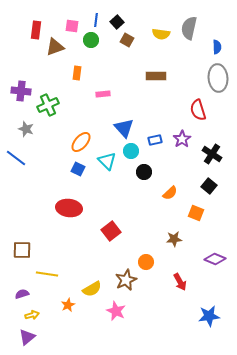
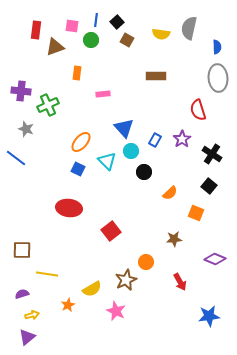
blue rectangle at (155, 140): rotated 48 degrees counterclockwise
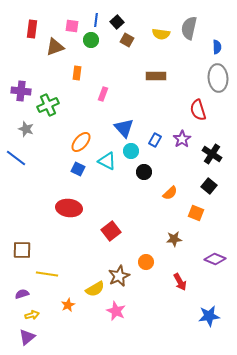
red rectangle at (36, 30): moved 4 px left, 1 px up
pink rectangle at (103, 94): rotated 64 degrees counterclockwise
cyan triangle at (107, 161): rotated 18 degrees counterclockwise
brown star at (126, 280): moved 7 px left, 4 px up
yellow semicircle at (92, 289): moved 3 px right
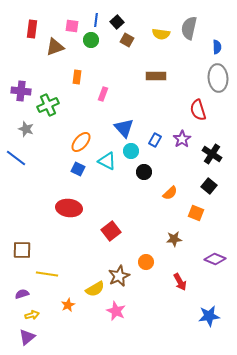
orange rectangle at (77, 73): moved 4 px down
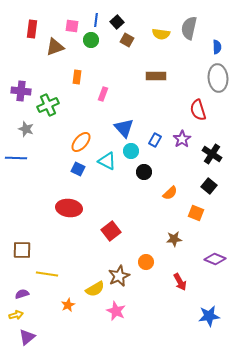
blue line at (16, 158): rotated 35 degrees counterclockwise
yellow arrow at (32, 315): moved 16 px left
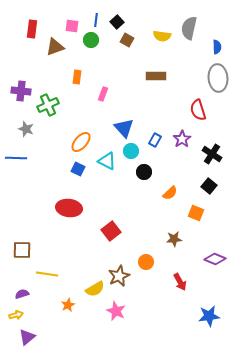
yellow semicircle at (161, 34): moved 1 px right, 2 px down
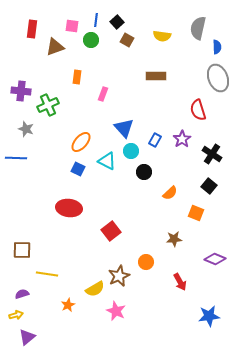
gray semicircle at (189, 28): moved 9 px right
gray ellipse at (218, 78): rotated 16 degrees counterclockwise
